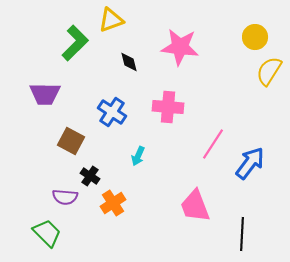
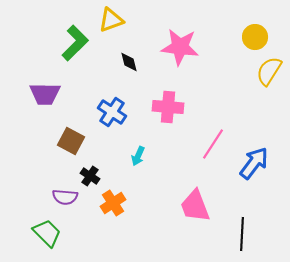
blue arrow: moved 4 px right
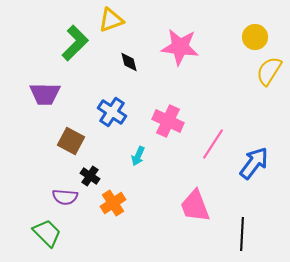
pink cross: moved 14 px down; rotated 20 degrees clockwise
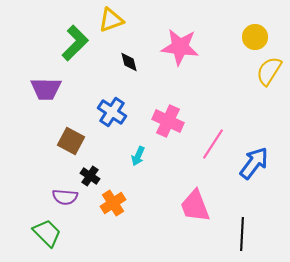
purple trapezoid: moved 1 px right, 5 px up
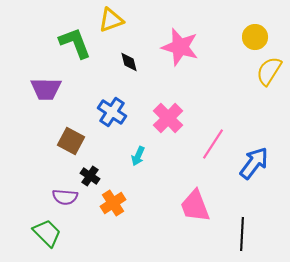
green L-shape: rotated 66 degrees counterclockwise
pink star: rotated 9 degrees clockwise
pink cross: moved 3 px up; rotated 20 degrees clockwise
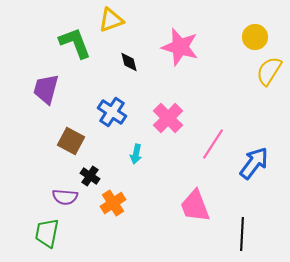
purple trapezoid: rotated 104 degrees clockwise
cyan arrow: moved 2 px left, 2 px up; rotated 12 degrees counterclockwise
green trapezoid: rotated 124 degrees counterclockwise
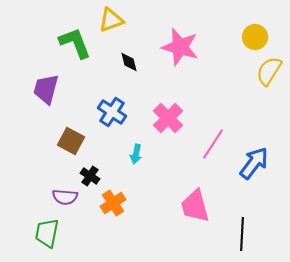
pink trapezoid: rotated 6 degrees clockwise
